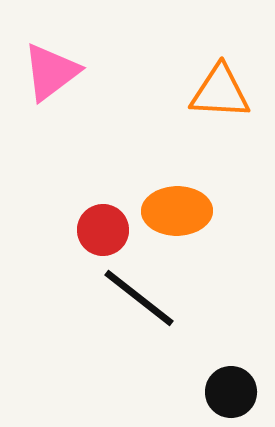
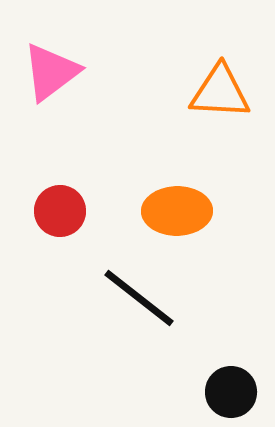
red circle: moved 43 px left, 19 px up
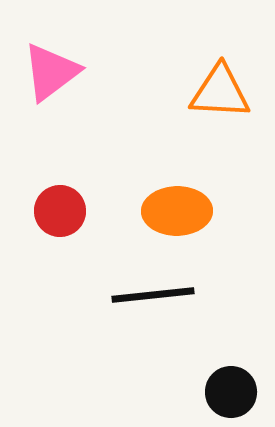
black line: moved 14 px right, 3 px up; rotated 44 degrees counterclockwise
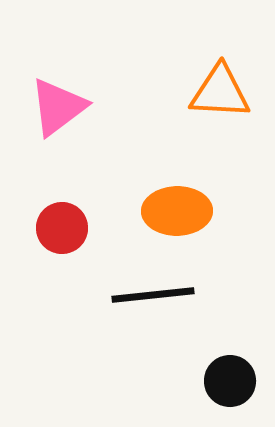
pink triangle: moved 7 px right, 35 px down
red circle: moved 2 px right, 17 px down
black circle: moved 1 px left, 11 px up
